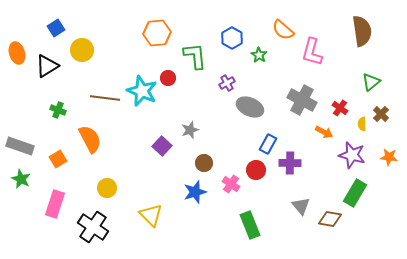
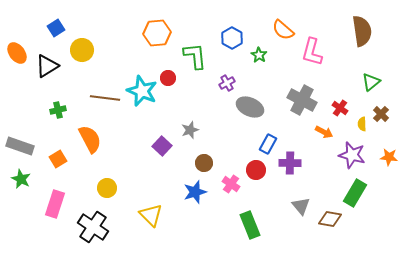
orange ellipse at (17, 53): rotated 20 degrees counterclockwise
green cross at (58, 110): rotated 35 degrees counterclockwise
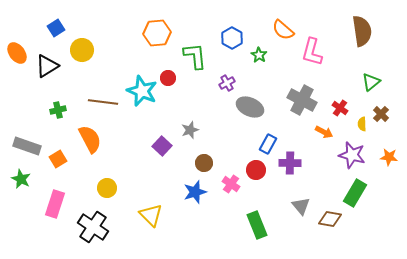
brown line at (105, 98): moved 2 px left, 4 px down
gray rectangle at (20, 146): moved 7 px right
green rectangle at (250, 225): moved 7 px right
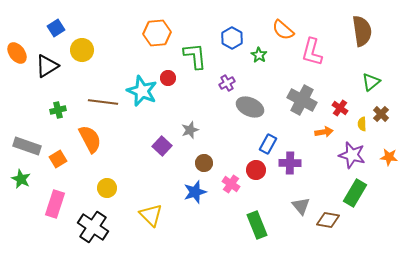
orange arrow at (324, 132): rotated 36 degrees counterclockwise
brown diamond at (330, 219): moved 2 px left, 1 px down
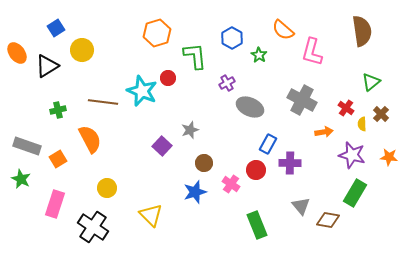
orange hexagon at (157, 33): rotated 12 degrees counterclockwise
red cross at (340, 108): moved 6 px right
